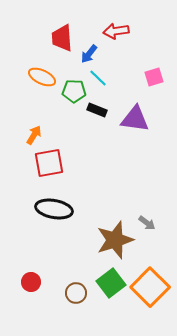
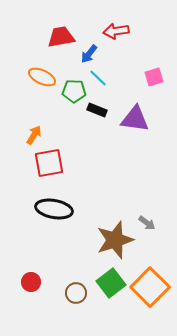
red trapezoid: moved 1 px left, 1 px up; rotated 84 degrees clockwise
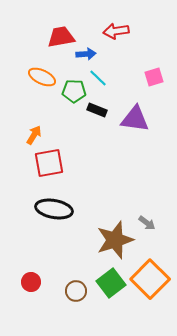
blue arrow: moved 3 px left; rotated 132 degrees counterclockwise
orange square: moved 8 px up
brown circle: moved 2 px up
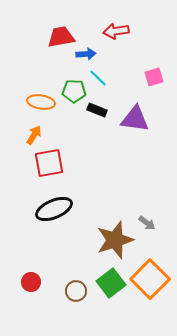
orange ellipse: moved 1 px left, 25 px down; rotated 16 degrees counterclockwise
black ellipse: rotated 33 degrees counterclockwise
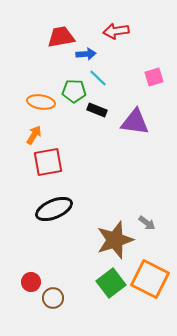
purple triangle: moved 3 px down
red square: moved 1 px left, 1 px up
orange square: rotated 18 degrees counterclockwise
brown circle: moved 23 px left, 7 px down
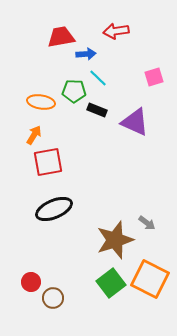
purple triangle: rotated 16 degrees clockwise
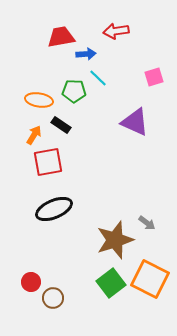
orange ellipse: moved 2 px left, 2 px up
black rectangle: moved 36 px left, 15 px down; rotated 12 degrees clockwise
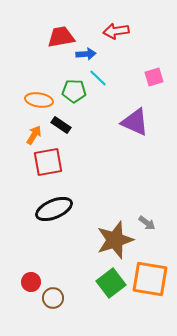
orange square: rotated 18 degrees counterclockwise
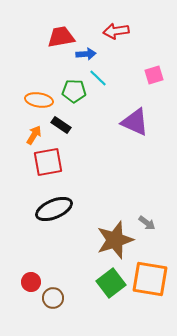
pink square: moved 2 px up
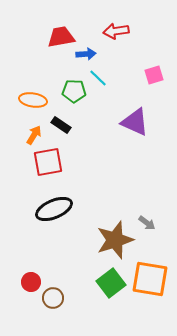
orange ellipse: moved 6 px left
